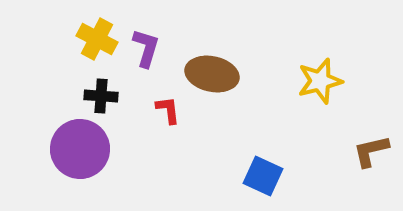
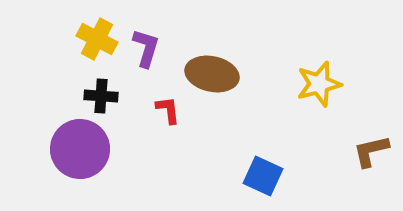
yellow star: moved 1 px left, 3 px down
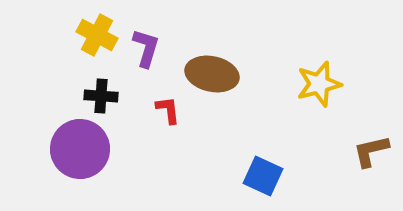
yellow cross: moved 4 px up
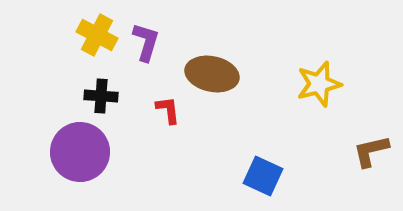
purple L-shape: moved 6 px up
purple circle: moved 3 px down
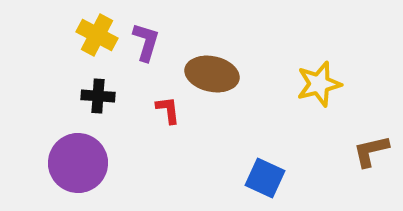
black cross: moved 3 px left
purple circle: moved 2 px left, 11 px down
blue square: moved 2 px right, 2 px down
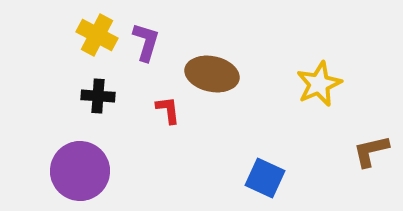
yellow star: rotated 9 degrees counterclockwise
purple circle: moved 2 px right, 8 px down
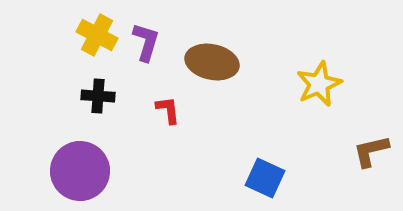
brown ellipse: moved 12 px up
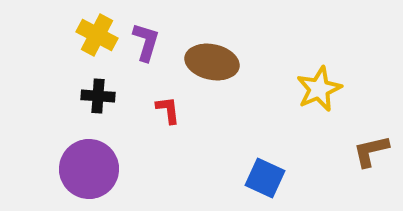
yellow star: moved 5 px down
purple circle: moved 9 px right, 2 px up
